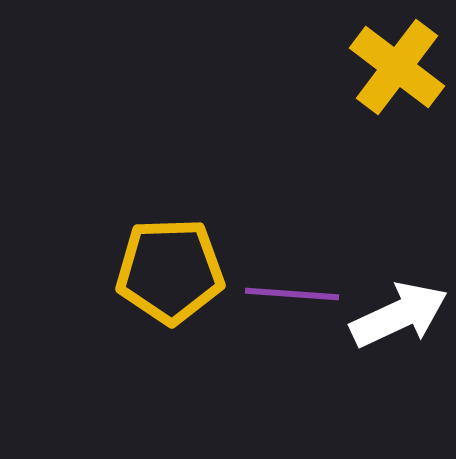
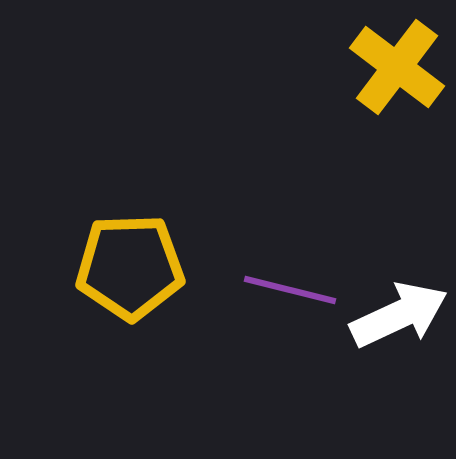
yellow pentagon: moved 40 px left, 4 px up
purple line: moved 2 px left, 4 px up; rotated 10 degrees clockwise
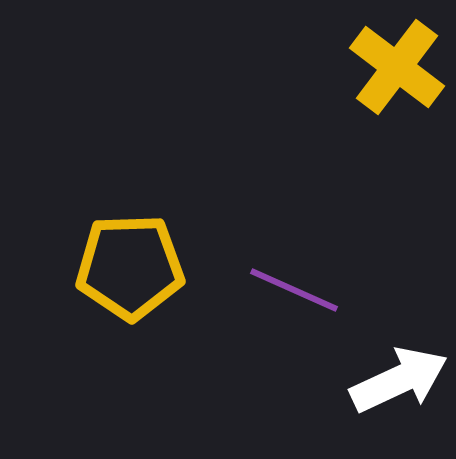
purple line: moved 4 px right; rotated 10 degrees clockwise
white arrow: moved 65 px down
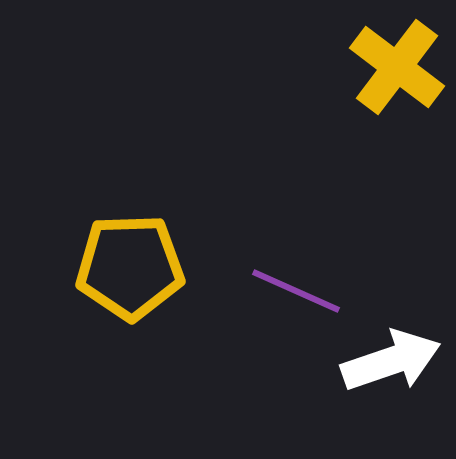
purple line: moved 2 px right, 1 px down
white arrow: moved 8 px left, 19 px up; rotated 6 degrees clockwise
